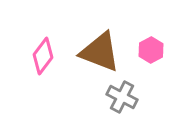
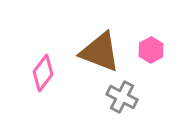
pink diamond: moved 17 px down
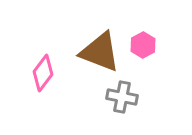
pink hexagon: moved 8 px left, 5 px up
gray cross: rotated 16 degrees counterclockwise
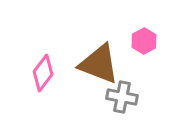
pink hexagon: moved 1 px right, 4 px up
brown triangle: moved 1 px left, 12 px down
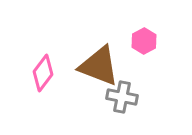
brown triangle: moved 2 px down
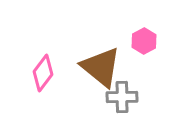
brown triangle: moved 2 px right, 1 px down; rotated 18 degrees clockwise
gray cross: rotated 12 degrees counterclockwise
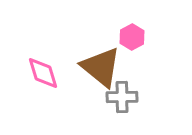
pink hexagon: moved 12 px left, 4 px up
pink diamond: rotated 54 degrees counterclockwise
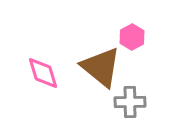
gray cross: moved 8 px right, 5 px down
